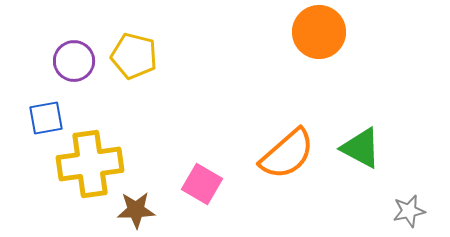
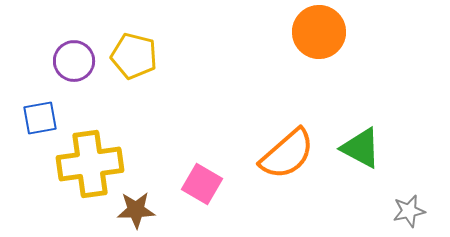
blue square: moved 6 px left
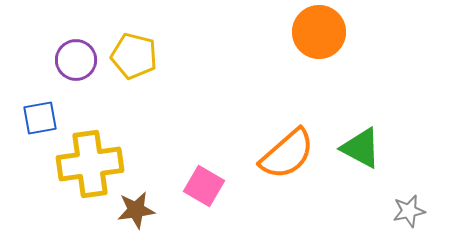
purple circle: moved 2 px right, 1 px up
pink square: moved 2 px right, 2 px down
brown star: rotated 6 degrees counterclockwise
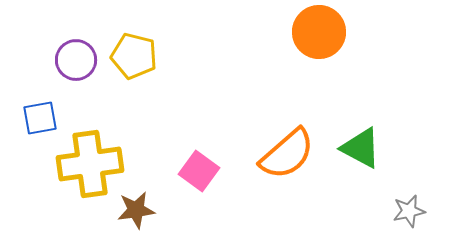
pink square: moved 5 px left, 15 px up; rotated 6 degrees clockwise
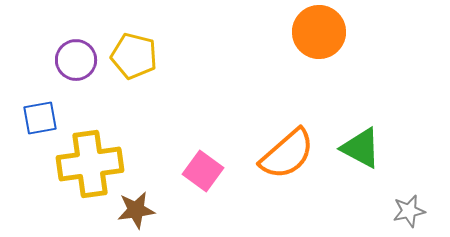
pink square: moved 4 px right
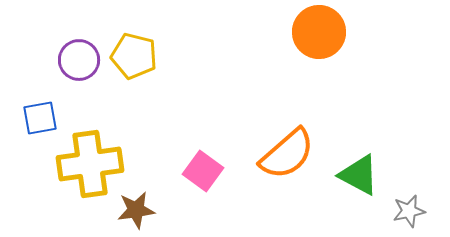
purple circle: moved 3 px right
green triangle: moved 2 px left, 27 px down
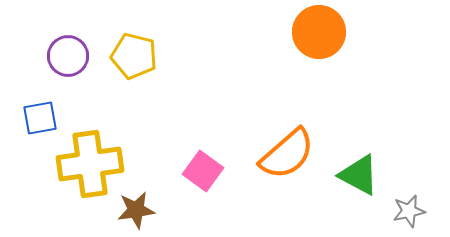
purple circle: moved 11 px left, 4 px up
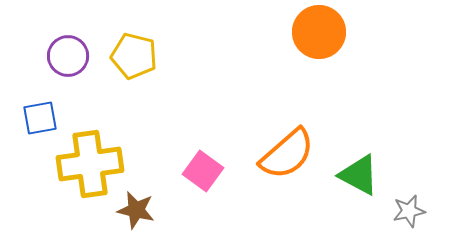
brown star: rotated 21 degrees clockwise
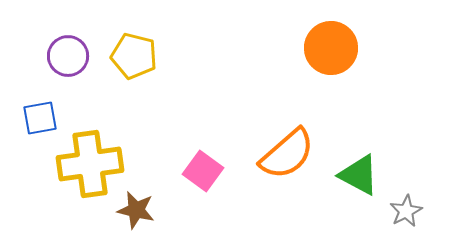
orange circle: moved 12 px right, 16 px down
gray star: moved 3 px left; rotated 16 degrees counterclockwise
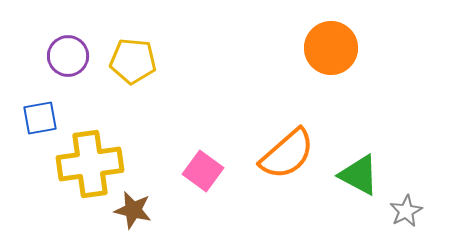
yellow pentagon: moved 1 px left, 5 px down; rotated 9 degrees counterclockwise
brown star: moved 3 px left
